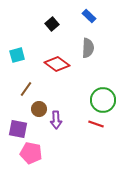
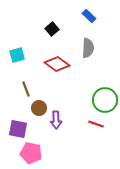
black square: moved 5 px down
brown line: rotated 56 degrees counterclockwise
green circle: moved 2 px right
brown circle: moved 1 px up
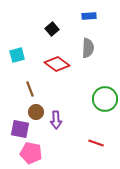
blue rectangle: rotated 48 degrees counterclockwise
brown line: moved 4 px right
green circle: moved 1 px up
brown circle: moved 3 px left, 4 px down
red line: moved 19 px down
purple square: moved 2 px right
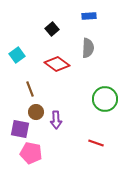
cyan square: rotated 21 degrees counterclockwise
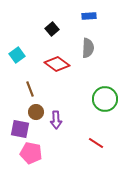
red line: rotated 14 degrees clockwise
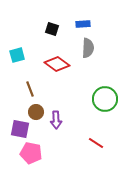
blue rectangle: moved 6 px left, 8 px down
black square: rotated 32 degrees counterclockwise
cyan square: rotated 21 degrees clockwise
